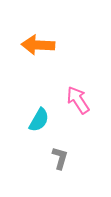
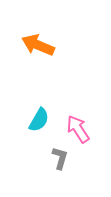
orange arrow: rotated 20 degrees clockwise
pink arrow: moved 29 px down
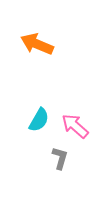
orange arrow: moved 1 px left, 1 px up
pink arrow: moved 3 px left, 3 px up; rotated 16 degrees counterclockwise
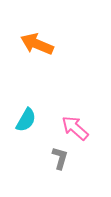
cyan semicircle: moved 13 px left
pink arrow: moved 2 px down
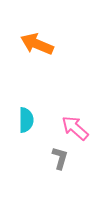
cyan semicircle: rotated 30 degrees counterclockwise
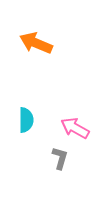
orange arrow: moved 1 px left, 1 px up
pink arrow: rotated 12 degrees counterclockwise
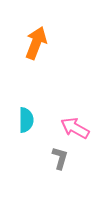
orange arrow: rotated 88 degrees clockwise
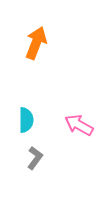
pink arrow: moved 4 px right, 3 px up
gray L-shape: moved 25 px left; rotated 20 degrees clockwise
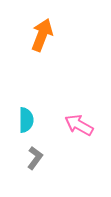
orange arrow: moved 6 px right, 8 px up
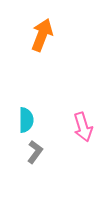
pink arrow: moved 4 px right, 2 px down; rotated 136 degrees counterclockwise
gray L-shape: moved 6 px up
